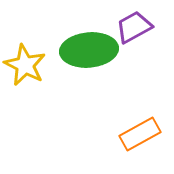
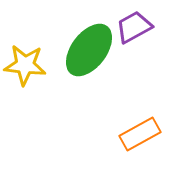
green ellipse: rotated 48 degrees counterclockwise
yellow star: rotated 21 degrees counterclockwise
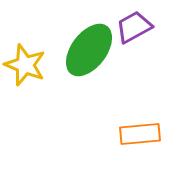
yellow star: rotated 15 degrees clockwise
orange rectangle: rotated 24 degrees clockwise
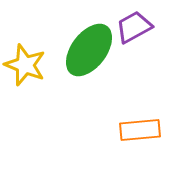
orange rectangle: moved 4 px up
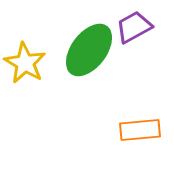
yellow star: moved 2 px up; rotated 9 degrees clockwise
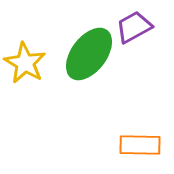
green ellipse: moved 4 px down
orange rectangle: moved 15 px down; rotated 6 degrees clockwise
